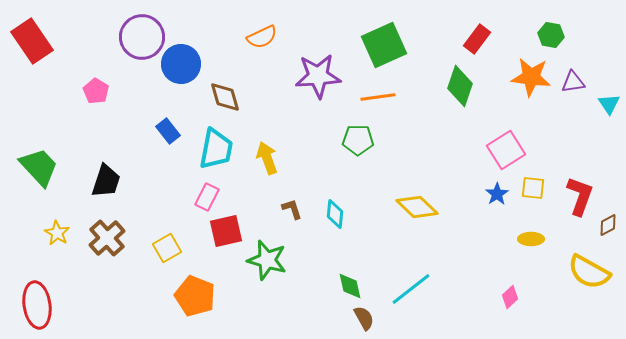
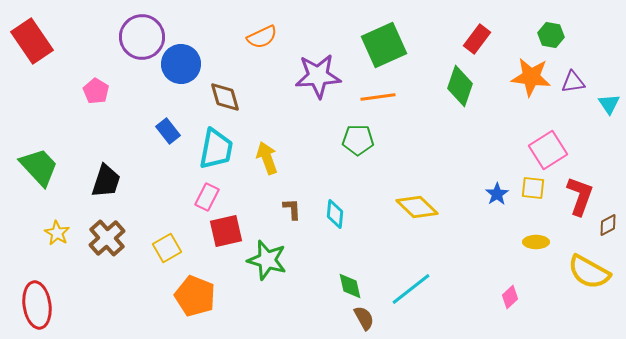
pink square at (506, 150): moved 42 px right
brown L-shape at (292, 209): rotated 15 degrees clockwise
yellow ellipse at (531, 239): moved 5 px right, 3 px down
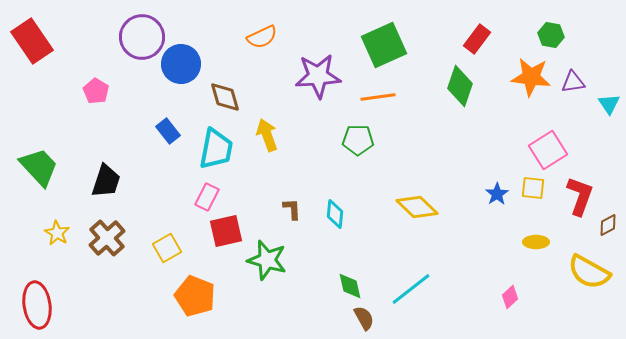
yellow arrow at (267, 158): moved 23 px up
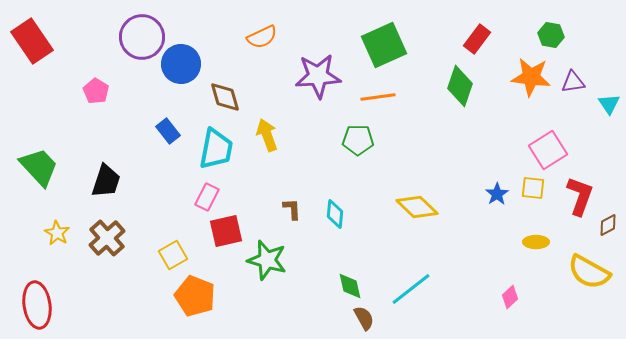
yellow square at (167, 248): moved 6 px right, 7 px down
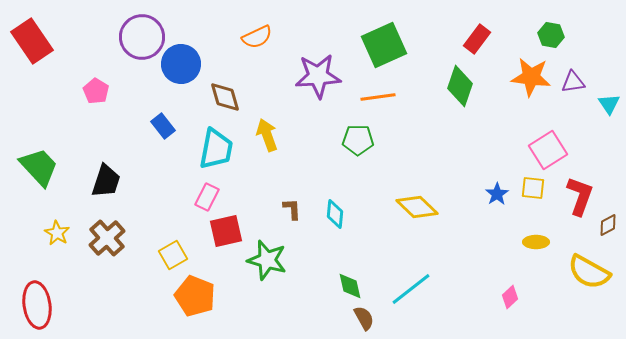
orange semicircle at (262, 37): moved 5 px left
blue rectangle at (168, 131): moved 5 px left, 5 px up
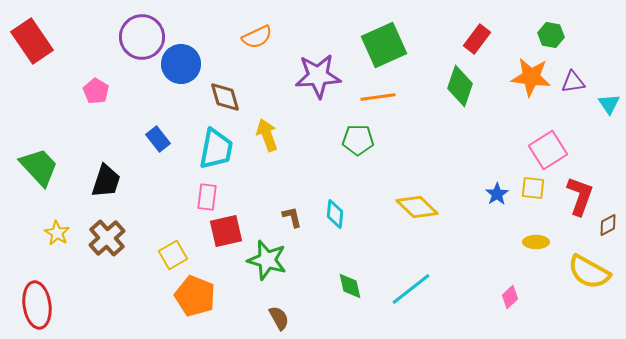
blue rectangle at (163, 126): moved 5 px left, 13 px down
pink rectangle at (207, 197): rotated 20 degrees counterclockwise
brown L-shape at (292, 209): moved 8 px down; rotated 10 degrees counterclockwise
brown semicircle at (364, 318): moved 85 px left
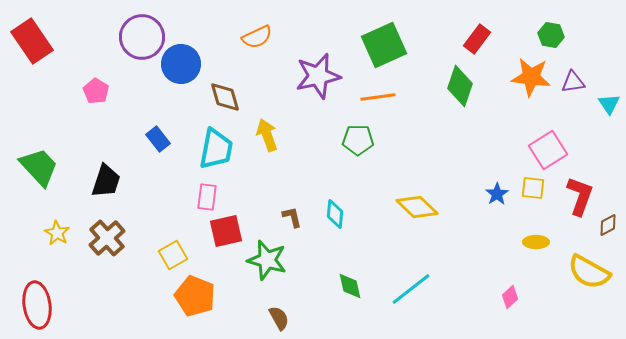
purple star at (318, 76): rotated 9 degrees counterclockwise
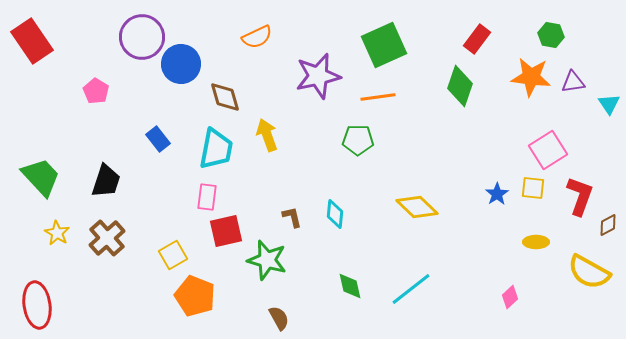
green trapezoid at (39, 167): moved 2 px right, 10 px down
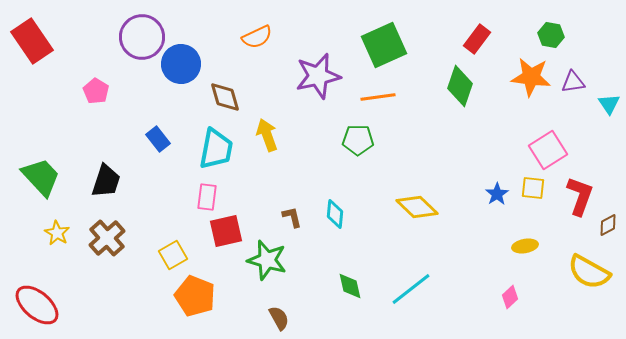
yellow ellipse at (536, 242): moved 11 px left, 4 px down; rotated 10 degrees counterclockwise
red ellipse at (37, 305): rotated 42 degrees counterclockwise
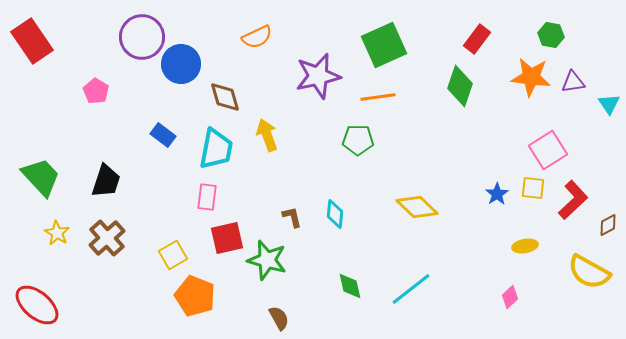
blue rectangle at (158, 139): moved 5 px right, 4 px up; rotated 15 degrees counterclockwise
red L-shape at (580, 196): moved 7 px left, 4 px down; rotated 27 degrees clockwise
red square at (226, 231): moved 1 px right, 7 px down
